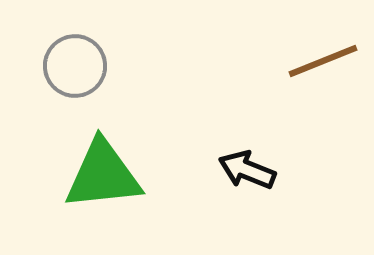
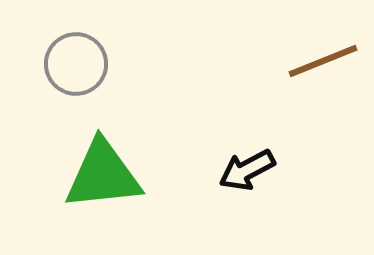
gray circle: moved 1 px right, 2 px up
black arrow: rotated 50 degrees counterclockwise
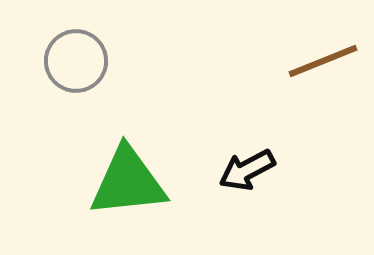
gray circle: moved 3 px up
green triangle: moved 25 px right, 7 px down
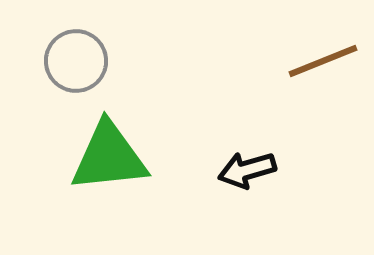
black arrow: rotated 12 degrees clockwise
green triangle: moved 19 px left, 25 px up
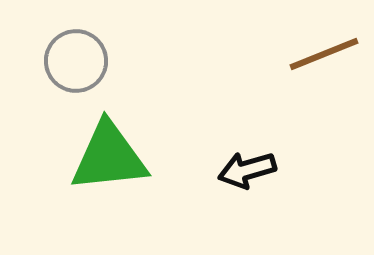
brown line: moved 1 px right, 7 px up
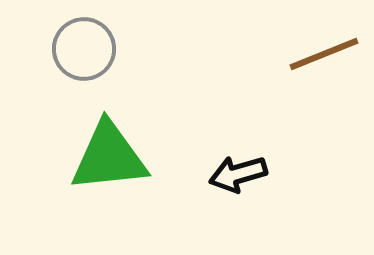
gray circle: moved 8 px right, 12 px up
black arrow: moved 9 px left, 4 px down
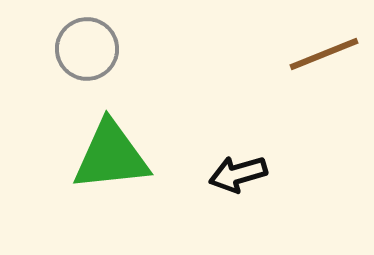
gray circle: moved 3 px right
green triangle: moved 2 px right, 1 px up
